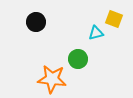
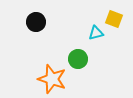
orange star: rotated 12 degrees clockwise
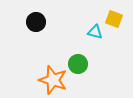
cyan triangle: moved 1 px left, 1 px up; rotated 28 degrees clockwise
green circle: moved 5 px down
orange star: moved 1 px right, 1 px down
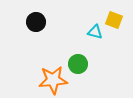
yellow square: moved 1 px down
orange star: rotated 24 degrees counterclockwise
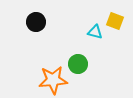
yellow square: moved 1 px right, 1 px down
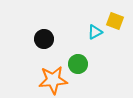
black circle: moved 8 px right, 17 px down
cyan triangle: rotated 42 degrees counterclockwise
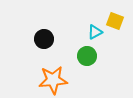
green circle: moved 9 px right, 8 px up
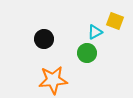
green circle: moved 3 px up
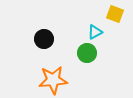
yellow square: moved 7 px up
